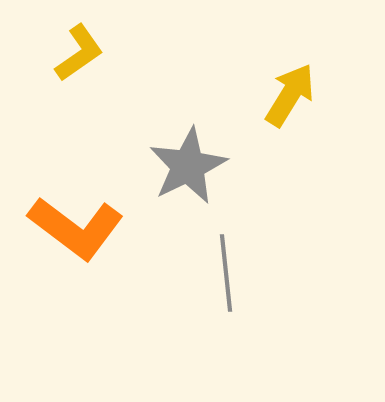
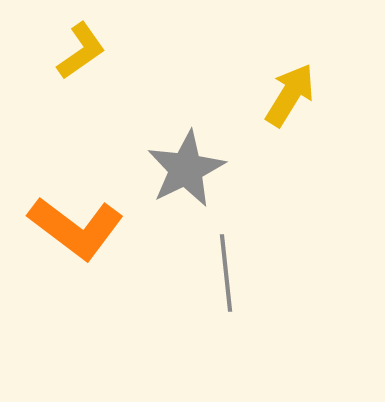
yellow L-shape: moved 2 px right, 2 px up
gray star: moved 2 px left, 3 px down
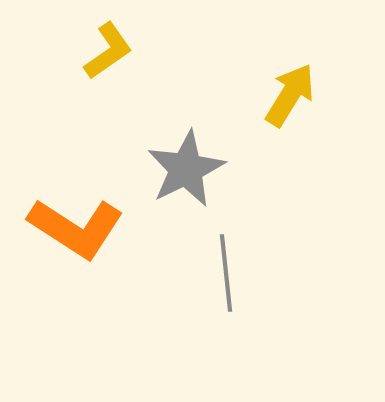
yellow L-shape: moved 27 px right
orange L-shape: rotated 4 degrees counterclockwise
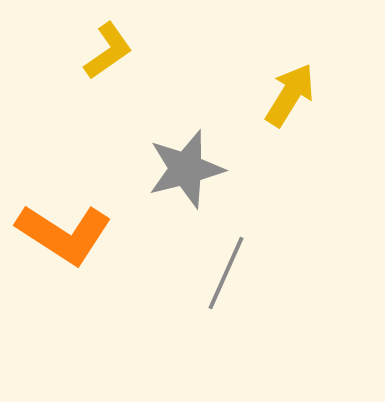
gray star: rotated 12 degrees clockwise
orange L-shape: moved 12 px left, 6 px down
gray line: rotated 30 degrees clockwise
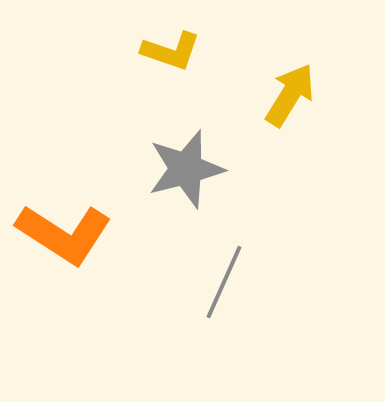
yellow L-shape: moved 63 px right; rotated 54 degrees clockwise
gray line: moved 2 px left, 9 px down
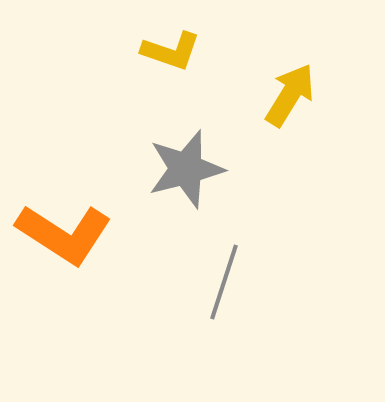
gray line: rotated 6 degrees counterclockwise
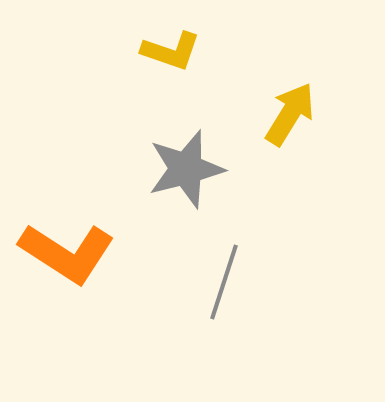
yellow arrow: moved 19 px down
orange L-shape: moved 3 px right, 19 px down
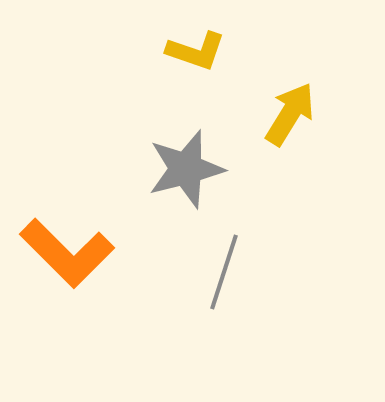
yellow L-shape: moved 25 px right
orange L-shape: rotated 12 degrees clockwise
gray line: moved 10 px up
